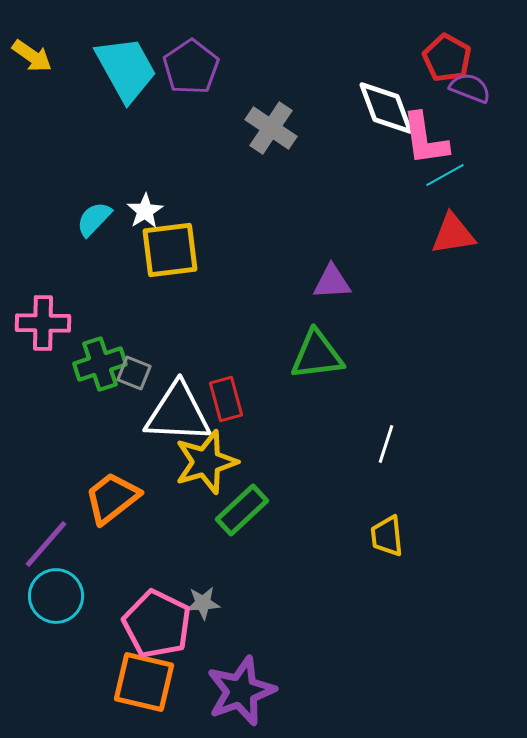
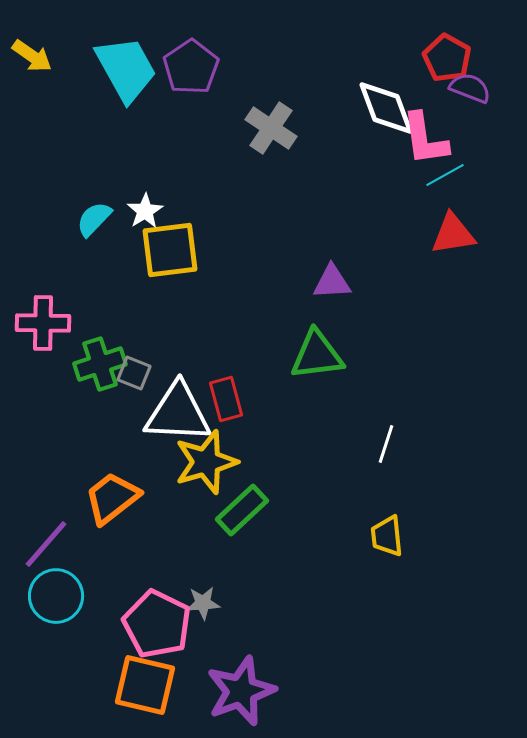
orange square: moved 1 px right, 3 px down
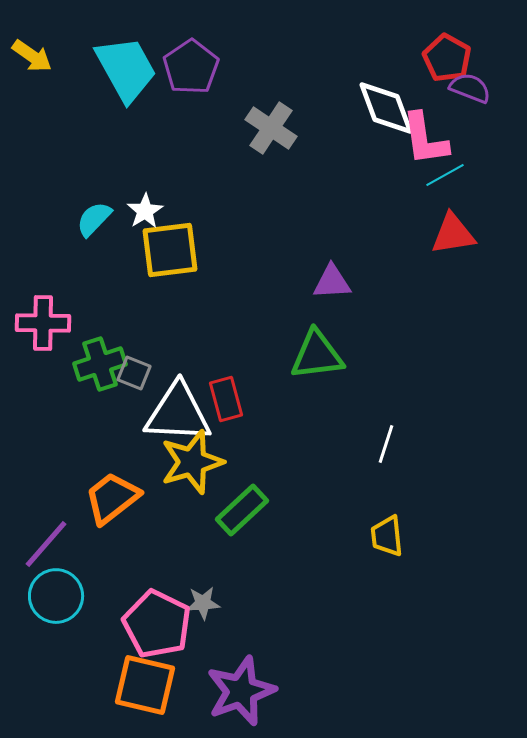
yellow star: moved 14 px left
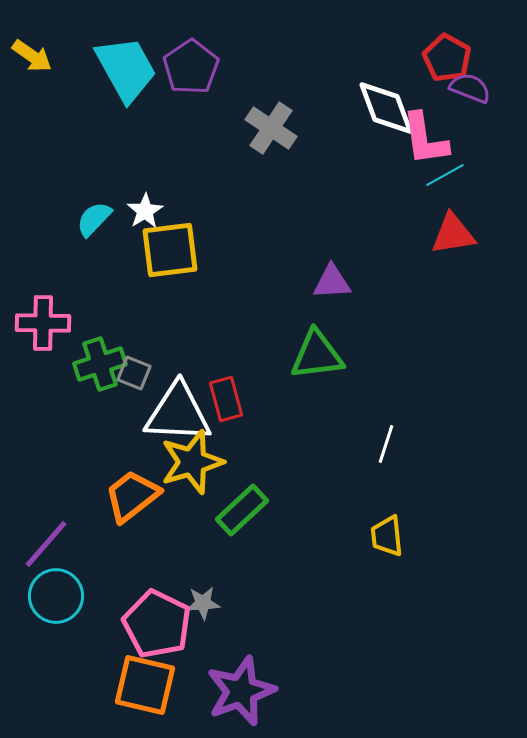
orange trapezoid: moved 20 px right, 2 px up
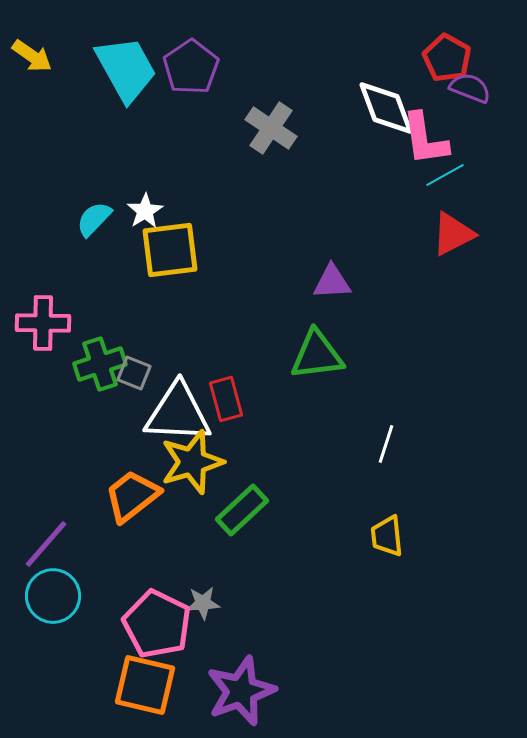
red triangle: rotated 18 degrees counterclockwise
cyan circle: moved 3 px left
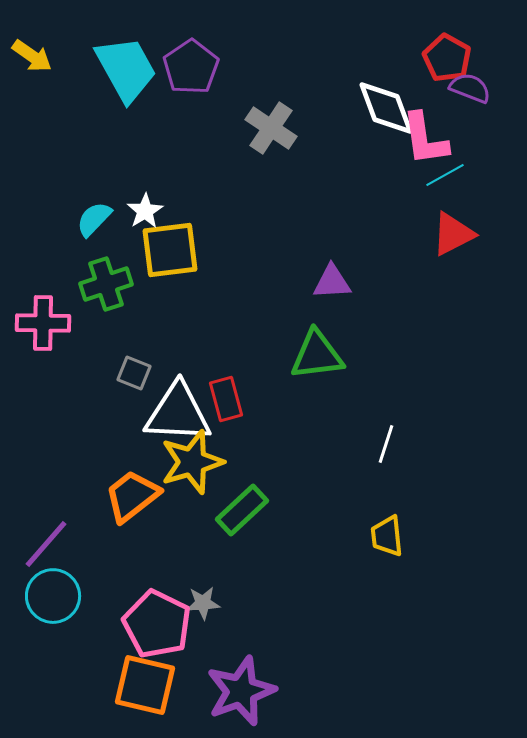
green cross: moved 6 px right, 80 px up
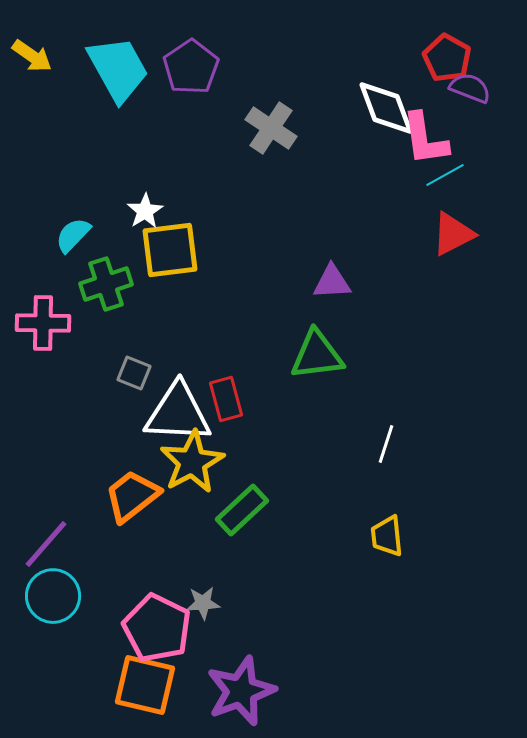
cyan trapezoid: moved 8 px left
cyan semicircle: moved 21 px left, 16 px down
yellow star: rotated 12 degrees counterclockwise
pink pentagon: moved 4 px down
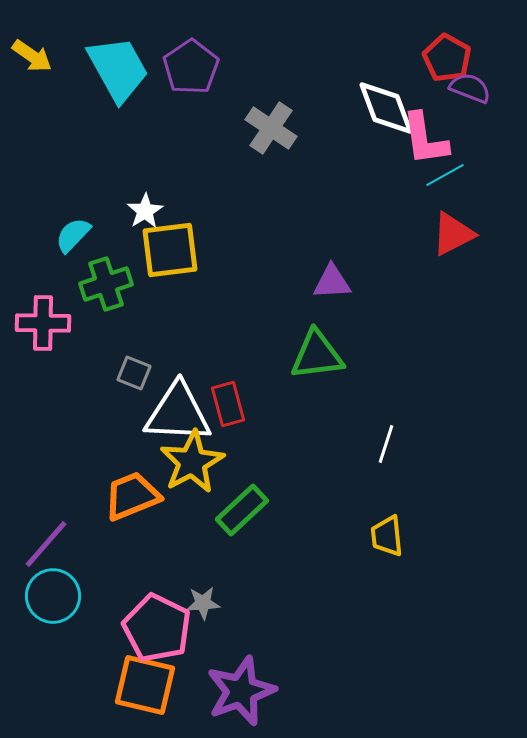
red rectangle: moved 2 px right, 5 px down
orange trapezoid: rotated 16 degrees clockwise
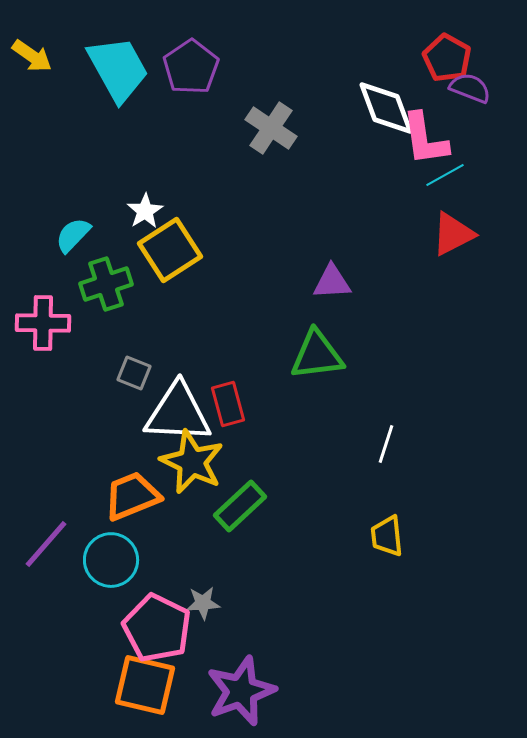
yellow square: rotated 26 degrees counterclockwise
yellow star: rotated 18 degrees counterclockwise
green rectangle: moved 2 px left, 4 px up
cyan circle: moved 58 px right, 36 px up
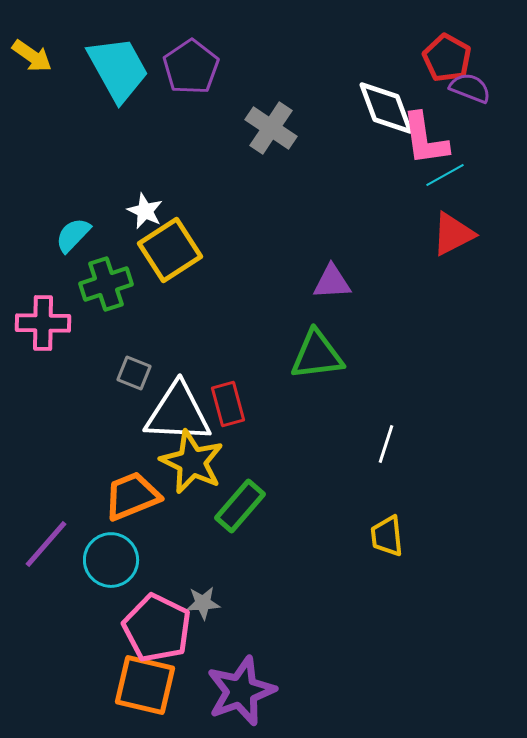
white star: rotated 15 degrees counterclockwise
green rectangle: rotated 6 degrees counterclockwise
